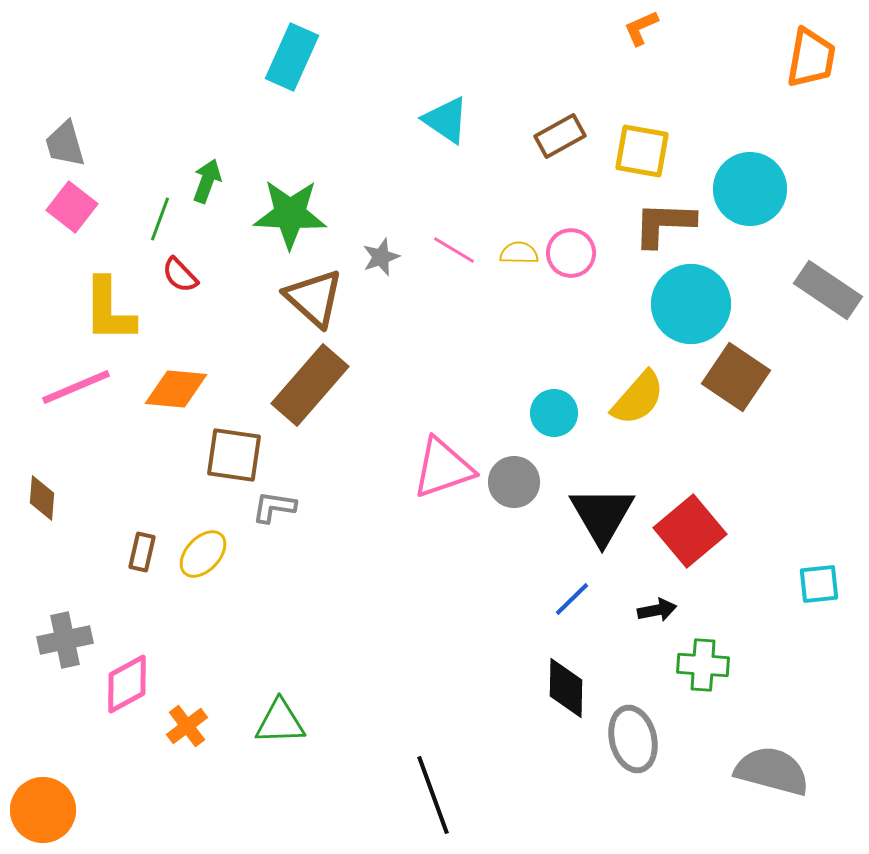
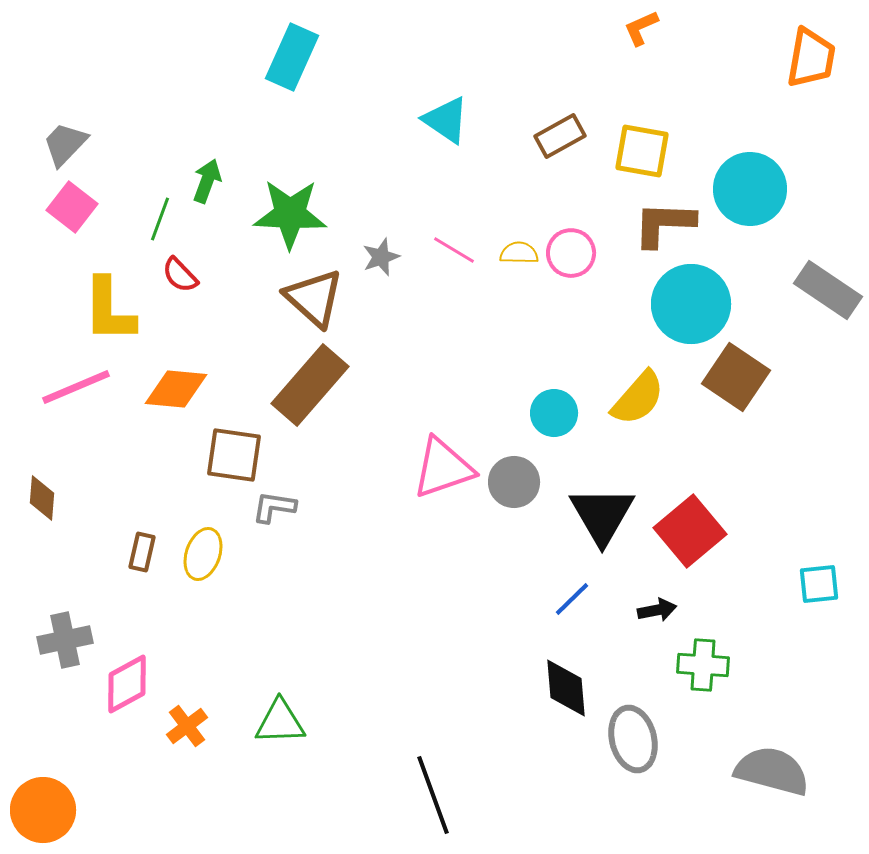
gray trapezoid at (65, 144): rotated 60 degrees clockwise
yellow ellipse at (203, 554): rotated 24 degrees counterclockwise
black diamond at (566, 688): rotated 6 degrees counterclockwise
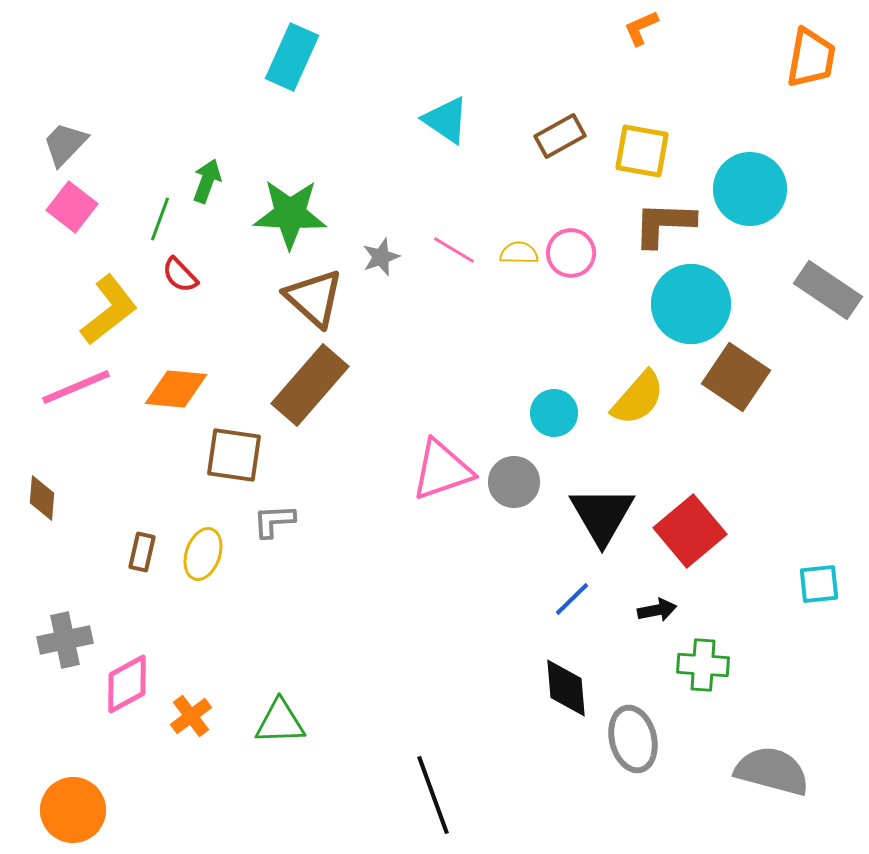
yellow L-shape at (109, 310): rotated 128 degrees counterclockwise
pink triangle at (443, 468): moved 1 px left, 2 px down
gray L-shape at (274, 507): moved 14 px down; rotated 12 degrees counterclockwise
orange cross at (187, 726): moved 4 px right, 10 px up
orange circle at (43, 810): moved 30 px right
